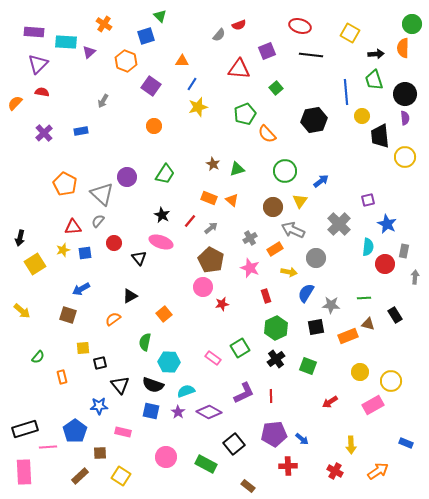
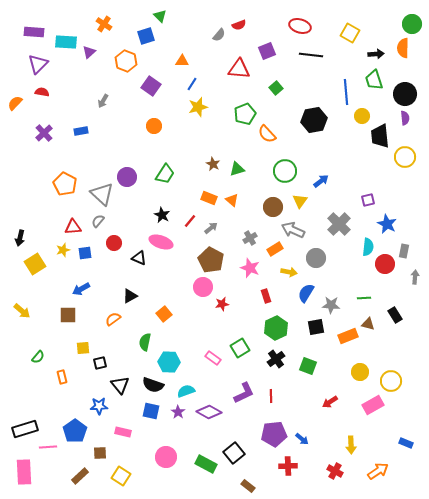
black triangle at (139, 258): rotated 28 degrees counterclockwise
brown square at (68, 315): rotated 18 degrees counterclockwise
black square at (234, 444): moved 9 px down
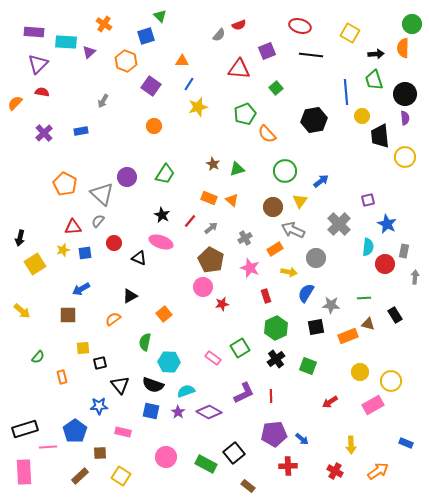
blue line at (192, 84): moved 3 px left
gray cross at (250, 238): moved 5 px left
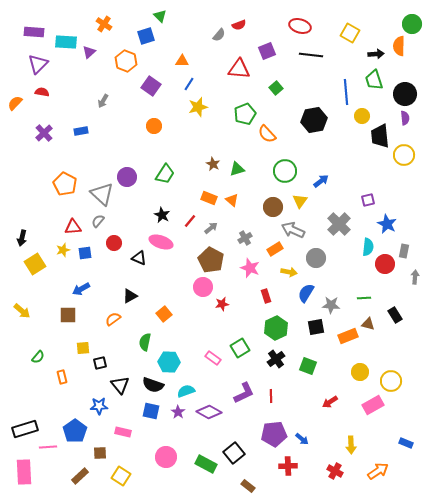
orange semicircle at (403, 48): moved 4 px left, 2 px up
yellow circle at (405, 157): moved 1 px left, 2 px up
black arrow at (20, 238): moved 2 px right
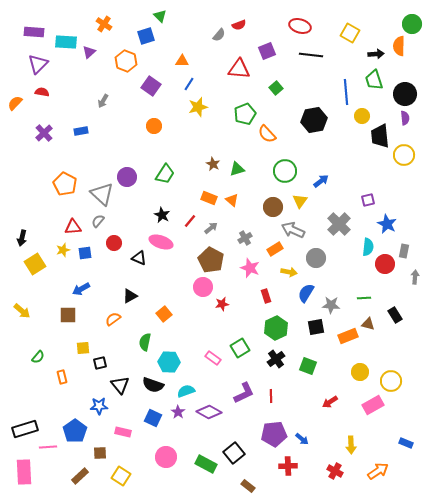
blue square at (151, 411): moved 2 px right, 7 px down; rotated 12 degrees clockwise
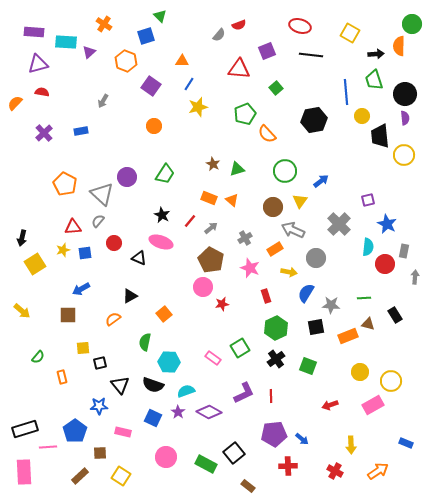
purple triangle at (38, 64): rotated 30 degrees clockwise
red arrow at (330, 402): moved 3 px down; rotated 14 degrees clockwise
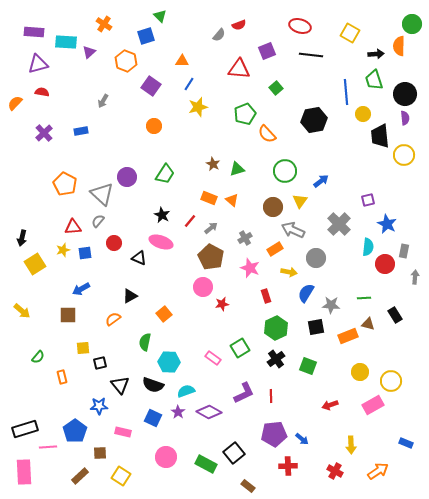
yellow circle at (362, 116): moved 1 px right, 2 px up
brown pentagon at (211, 260): moved 3 px up
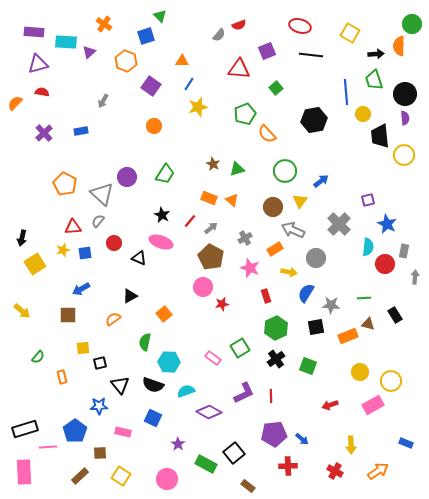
purple star at (178, 412): moved 32 px down
pink circle at (166, 457): moved 1 px right, 22 px down
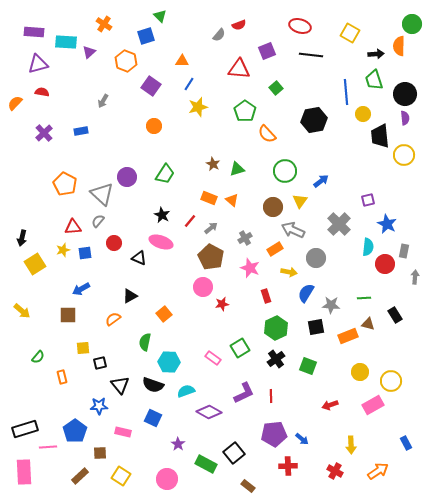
green pentagon at (245, 114): moved 3 px up; rotated 15 degrees counterclockwise
blue rectangle at (406, 443): rotated 40 degrees clockwise
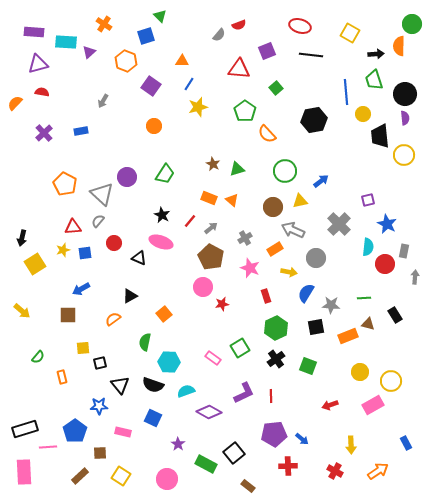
yellow triangle at (300, 201): rotated 42 degrees clockwise
